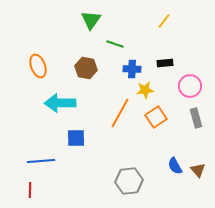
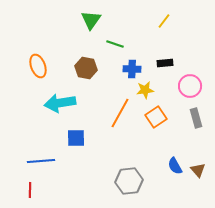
cyan arrow: rotated 8 degrees counterclockwise
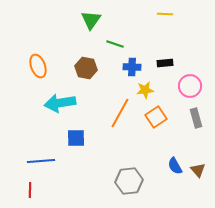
yellow line: moved 1 px right, 7 px up; rotated 56 degrees clockwise
blue cross: moved 2 px up
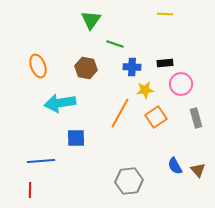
pink circle: moved 9 px left, 2 px up
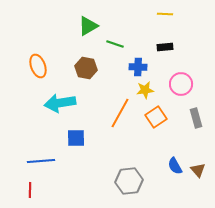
green triangle: moved 3 px left, 6 px down; rotated 25 degrees clockwise
black rectangle: moved 16 px up
blue cross: moved 6 px right
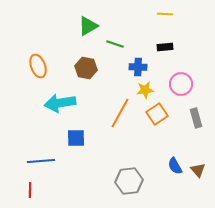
orange square: moved 1 px right, 3 px up
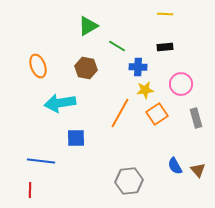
green line: moved 2 px right, 2 px down; rotated 12 degrees clockwise
blue line: rotated 12 degrees clockwise
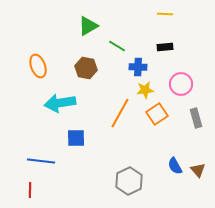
gray hexagon: rotated 20 degrees counterclockwise
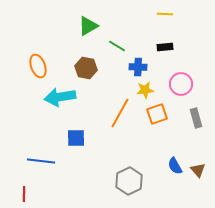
cyan arrow: moved 6 px up
orange square: rotated 15 degrees clockwise
red line: moved 6 px left, 4 px down
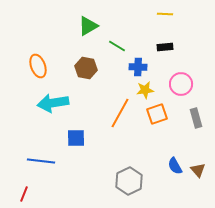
cyan arrow: moved 7 px left, 6 px down
red line: rotated 21 degrees clockwise
